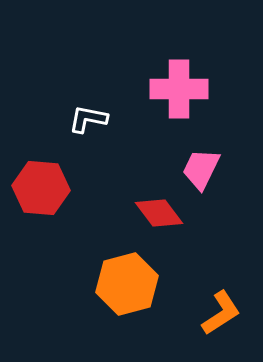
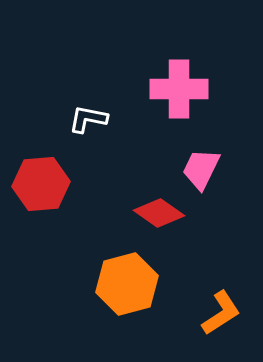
red hexagon: moved 4 px up; rotated 10 degrees counterclockwise
red diamond: rotated 18 degrees counterclockwise
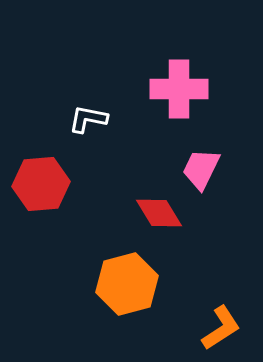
red diamond: rotated 24 degrees clockwise
orange L-shape: moved 15 px down
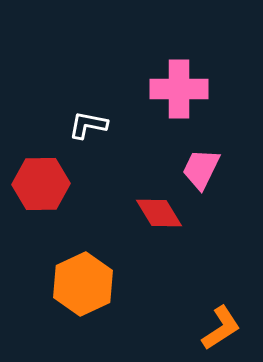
white L-shape: moved 6 px down
red hexagon: rotated 4 degrees clockwise
orange hexagon: moved 44 px left; rotated 10 degrees counterclockwise
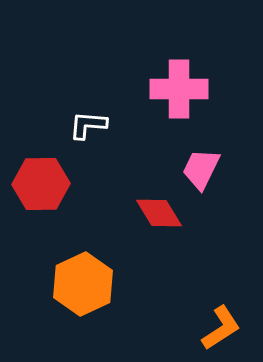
white L-shape: rotated 6 degrees counterclockwise
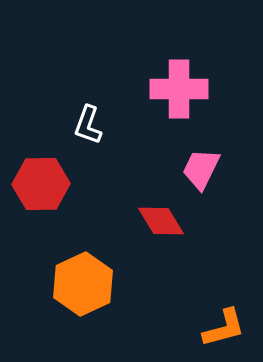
white L-shape: rotated 75 degrees counterclockwise
red diamond: moved 2 px right, 8 px down
orange L-shape: moved 3 px right; rotated 18 degrees clockwise
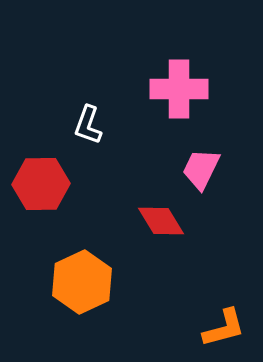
orange hexagon: moved 1 px left, 2 px up
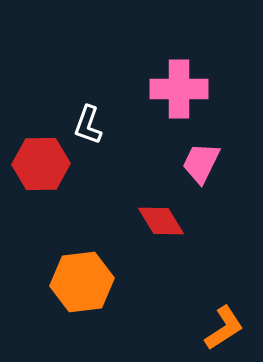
pink trapezoid: moved 6 px up
red hexagon: moved 20 px up
orange hexagon: rotated 18 degrees clockwise
orange L-shape: rotated 18 degrees counterclockwise
